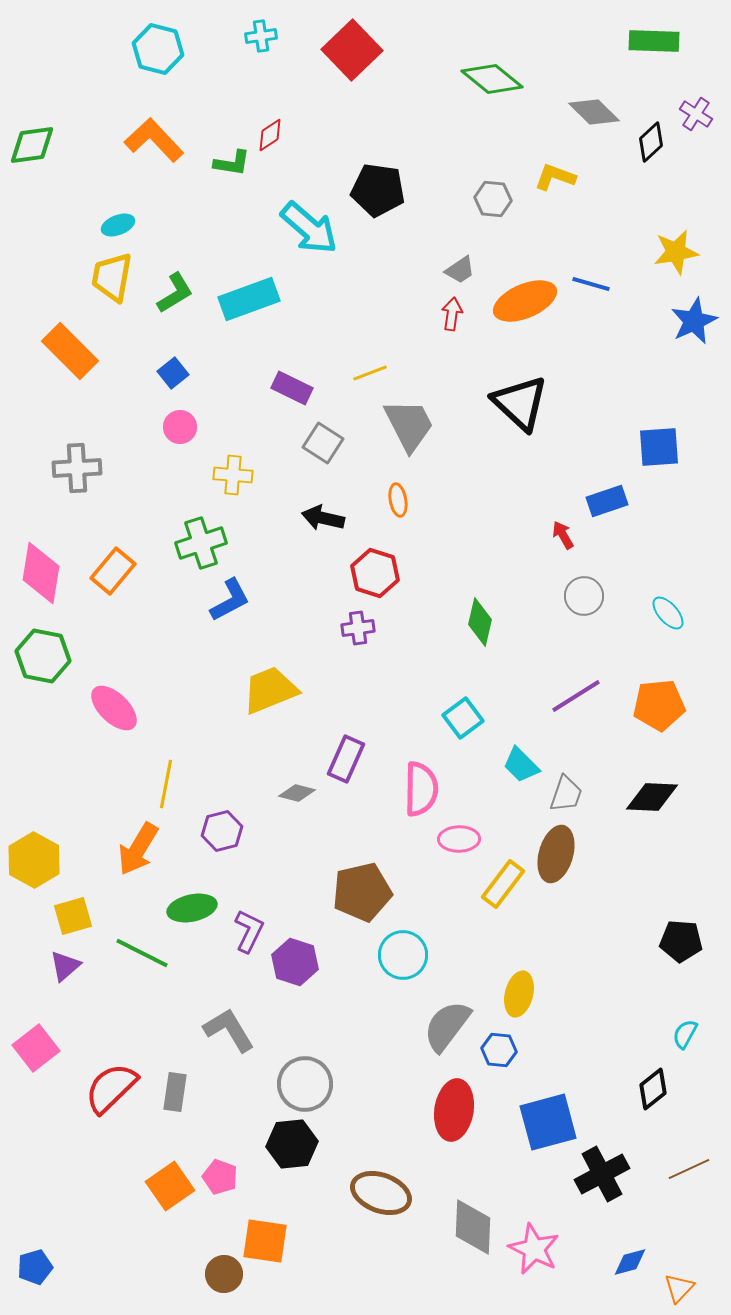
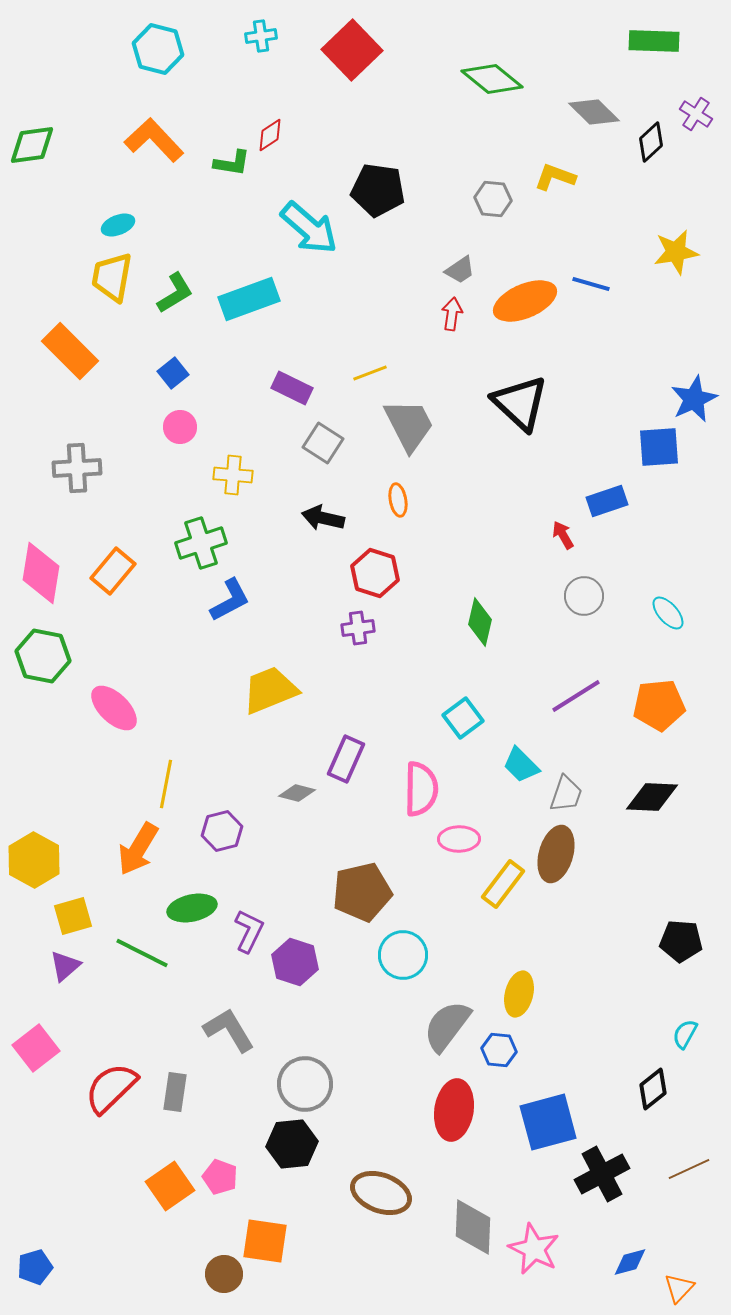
blue star at (694, 321): moved 78 px down
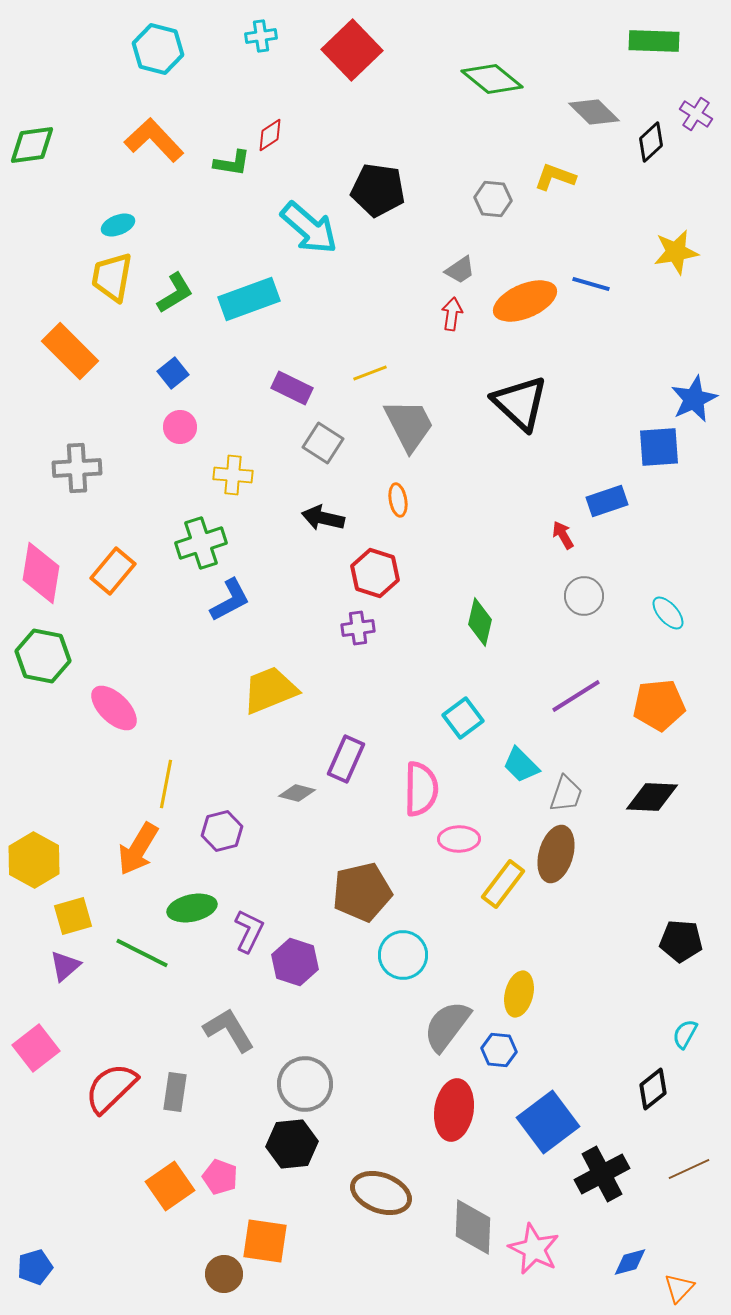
blue square at (548, 1122): rotated 22 degrees counterclockwise
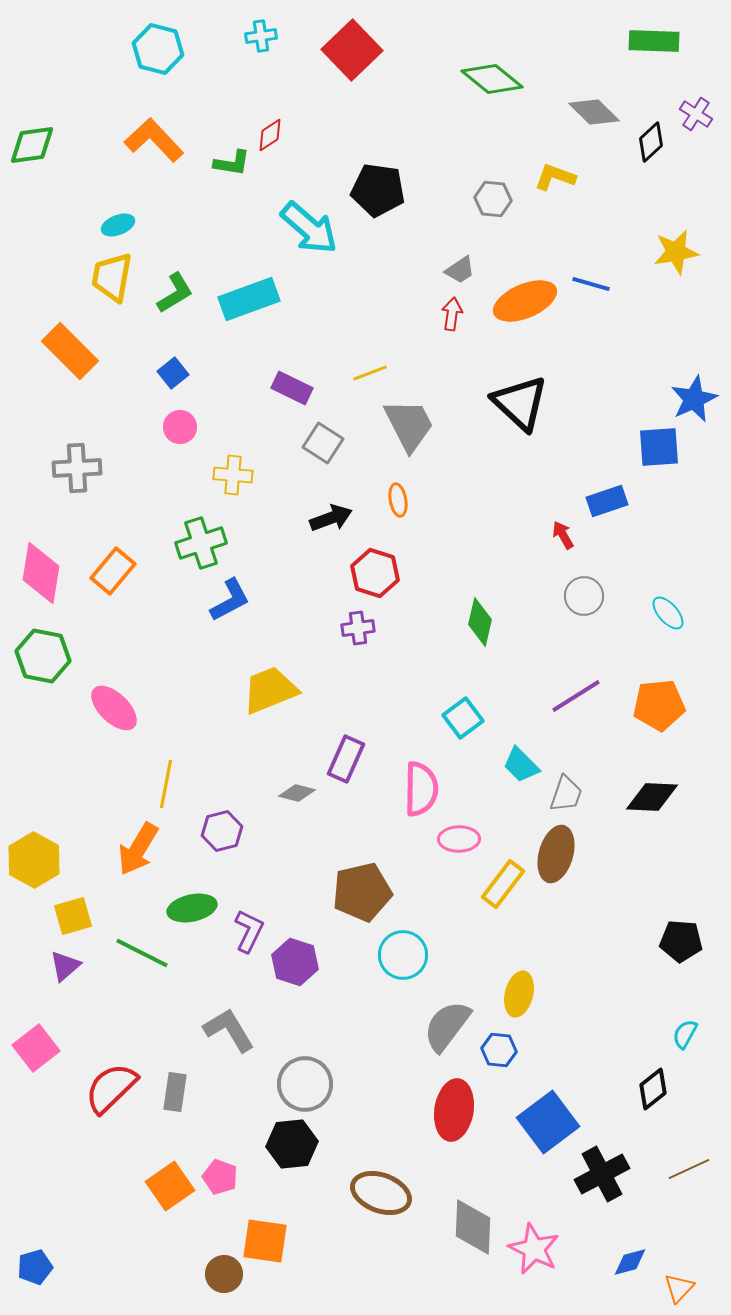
black arrow at (323, 518): moved 8 px right; rotated 147 degrees clockwise
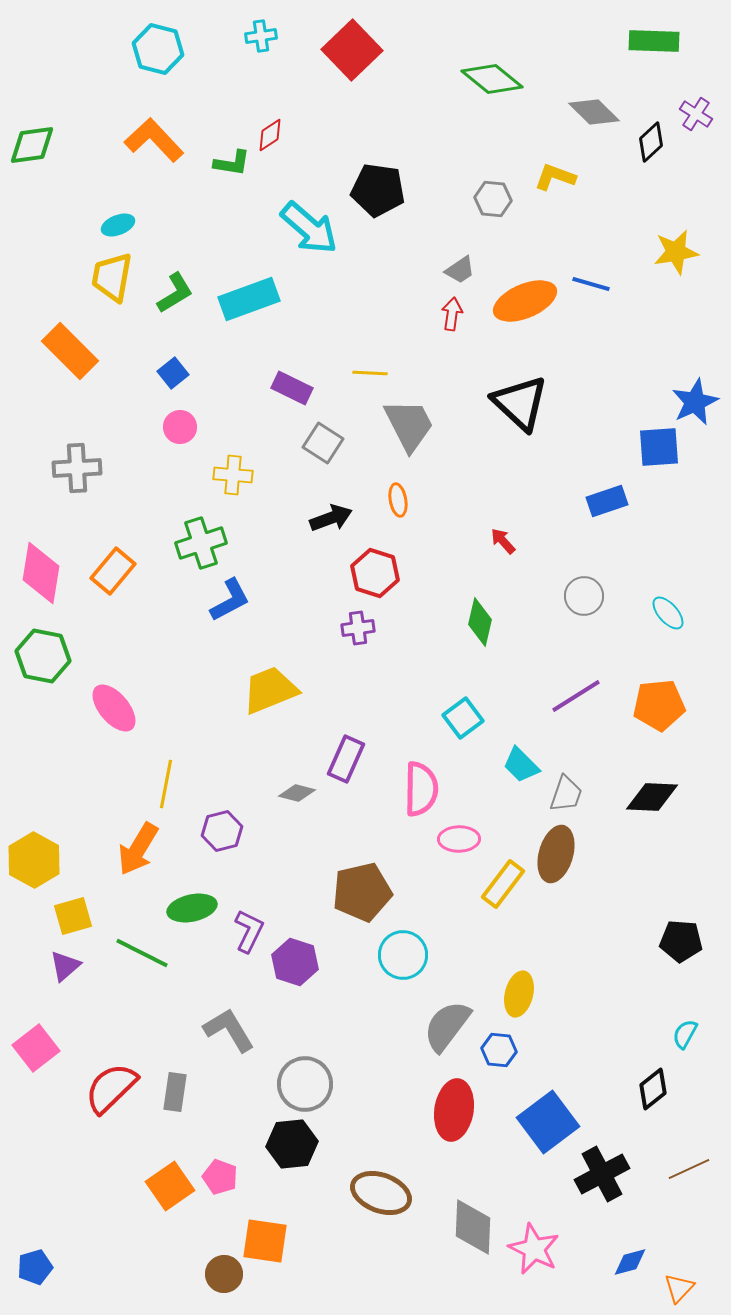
yellow line at (370, 373): rotated 24 degrees clockwise
blue star at (694, 399): moved 1 px right, 3 px down
red arrow at (563, 535): moved 60 px left, 6 px down; rotated 12 degrees counterclockwise
pink ellipse at (114, 708): rotated 6 degrees clockwise
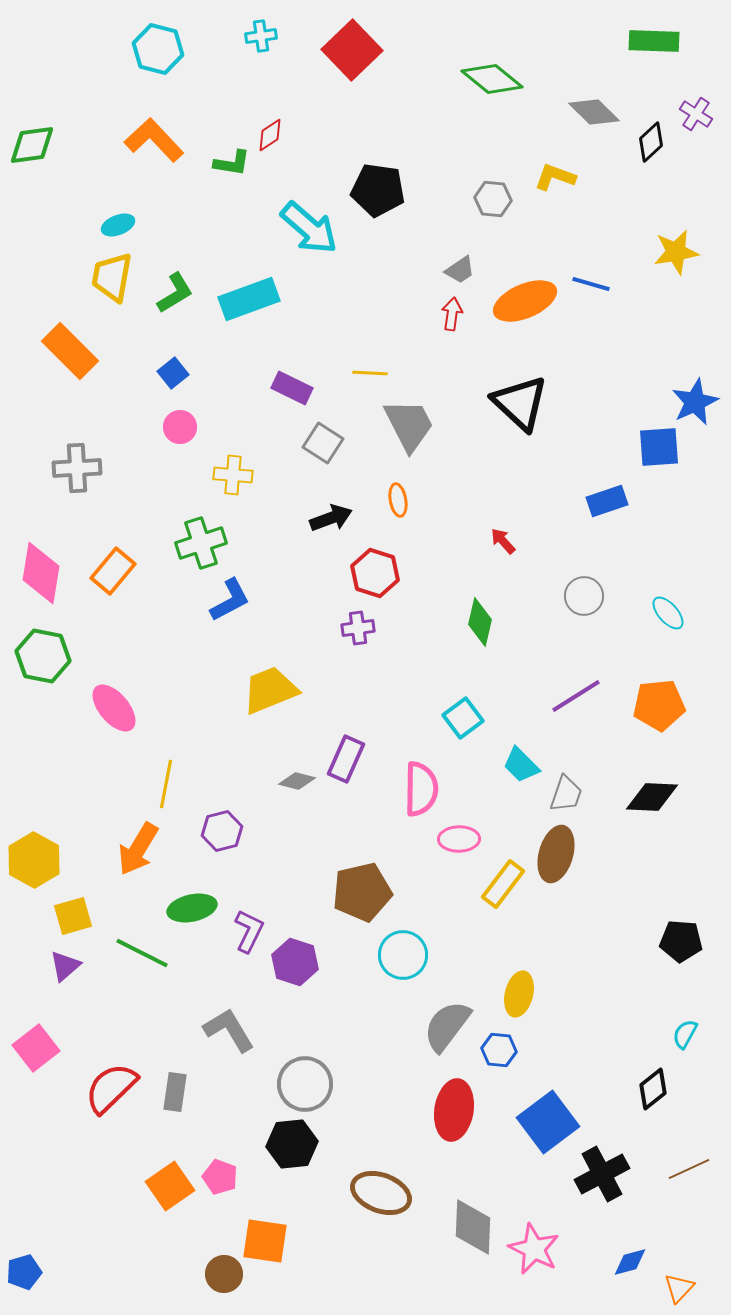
gray diamond at (297, 793): moved 12 px up
blue pentagon at (35, 1267): moved 11 px left, 5 px down
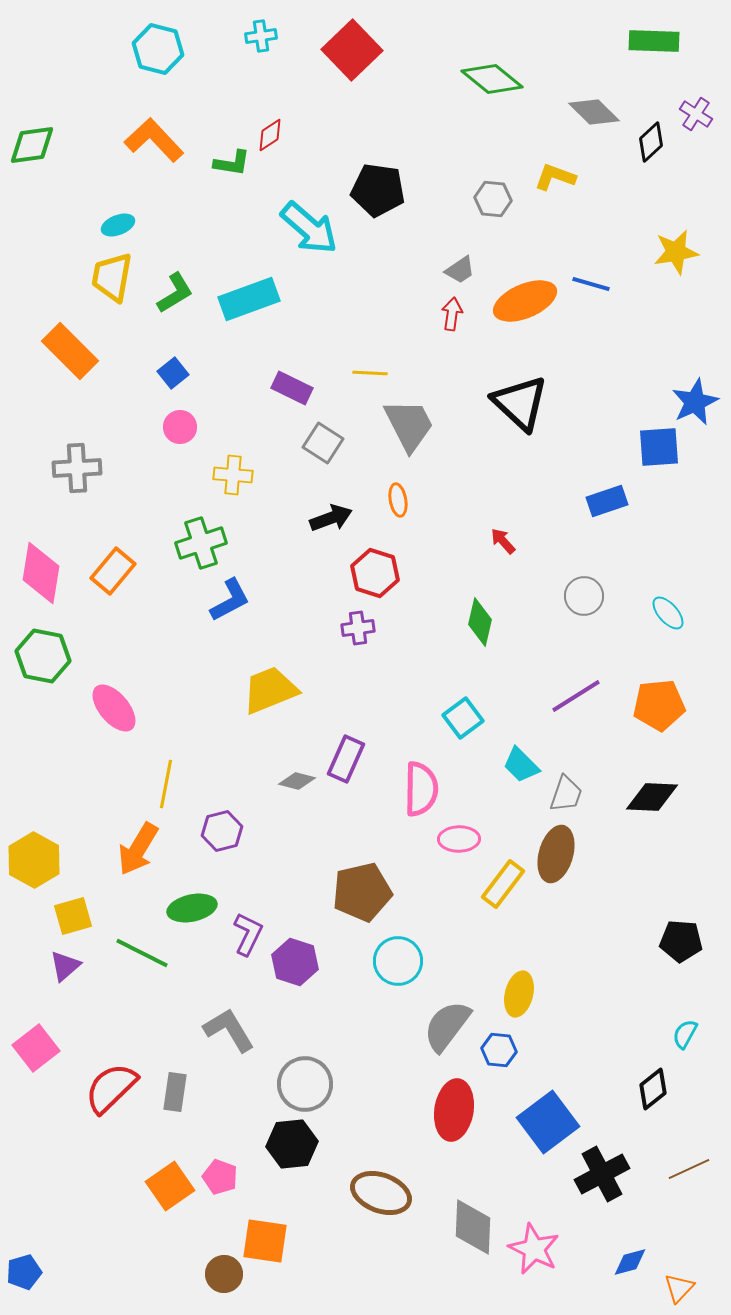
purple L-shape at (249, 931): moved 1 px left, 3 px down
cyan circle at (403, 955): moved 5 px left, 6 px down
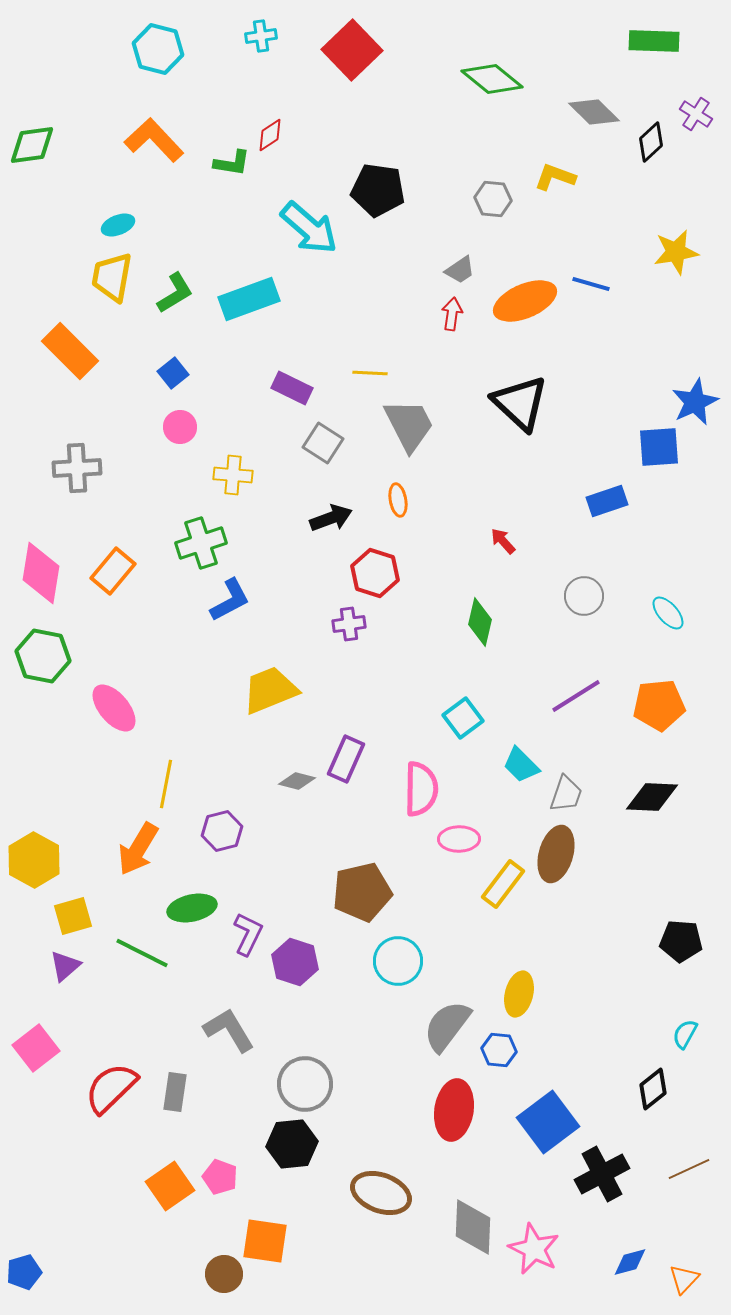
purple cross at (358, 628): moved 9 px left, 4 px up
orange triangle at (679, 1288): moved 5 px right, 9 px up
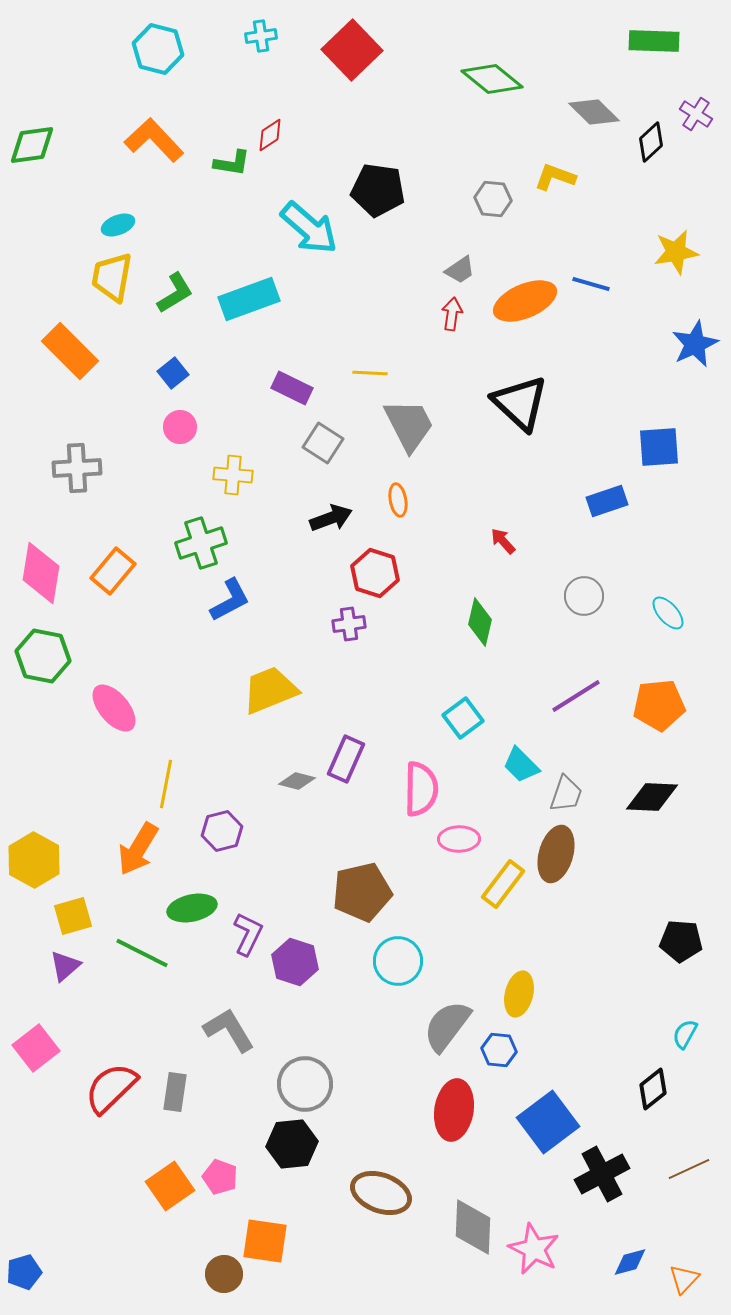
blue star at (695, 402): moved 58 px up
